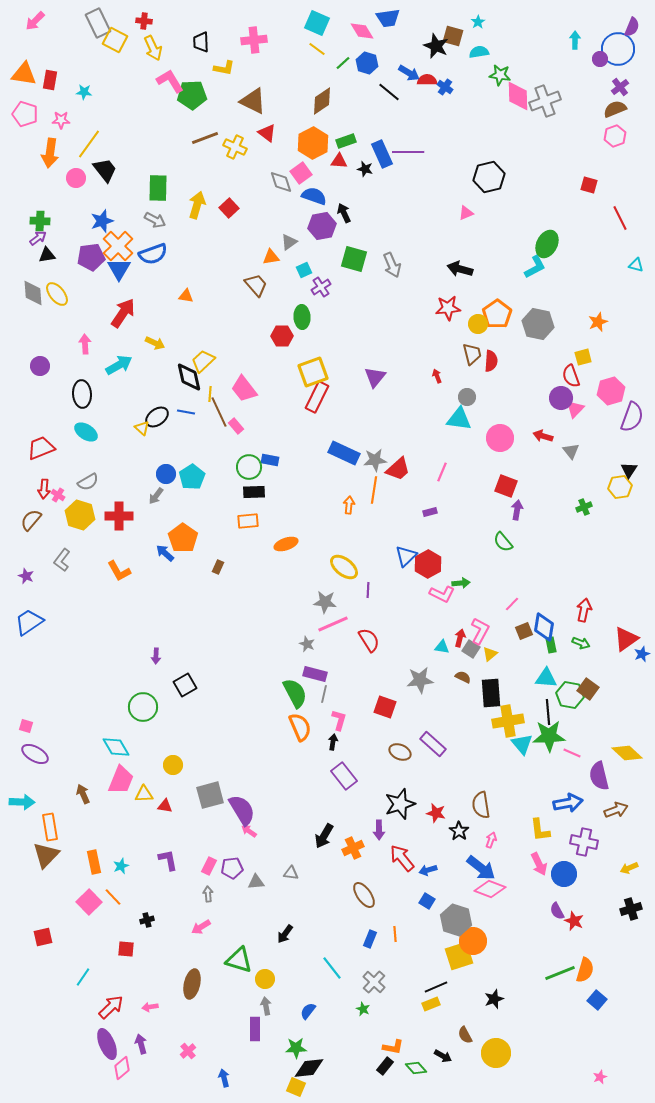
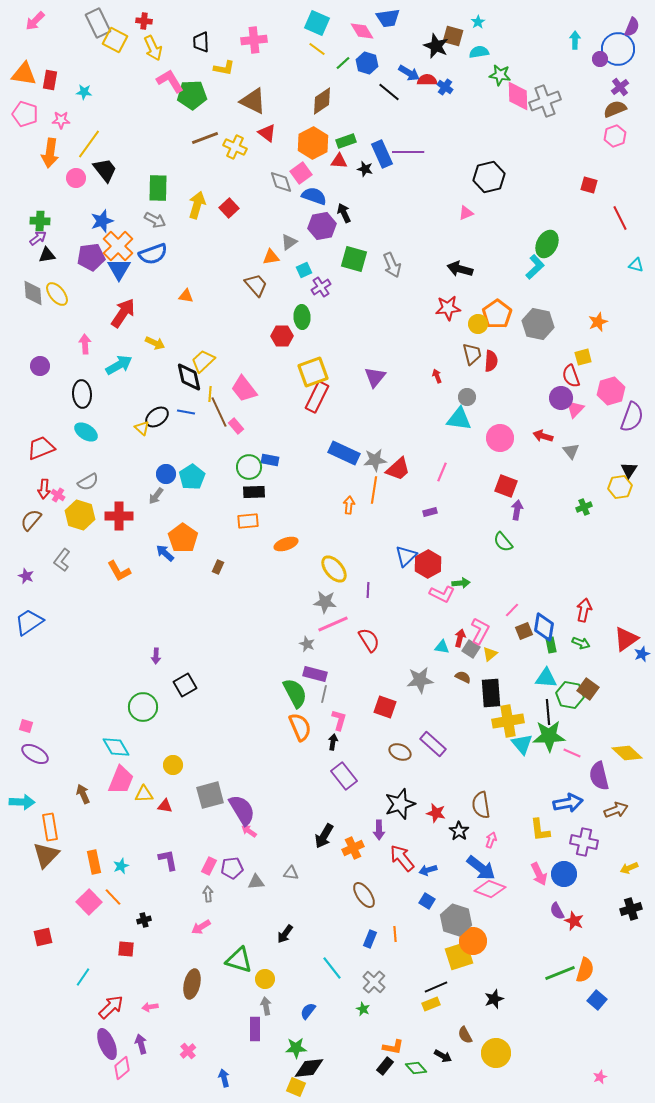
cyan L-shape at (535, 267): rotated 15 degrees counterclockwise
yellow ellipse at (344, 567): moved 10 px left, 2 px down; rotated 12 degrees clockwise
pink line at (512, 604): moved 6 px down
pink arrow at (539, 864): moved 10 px down
black cross at (147, 920): moved 3 px left
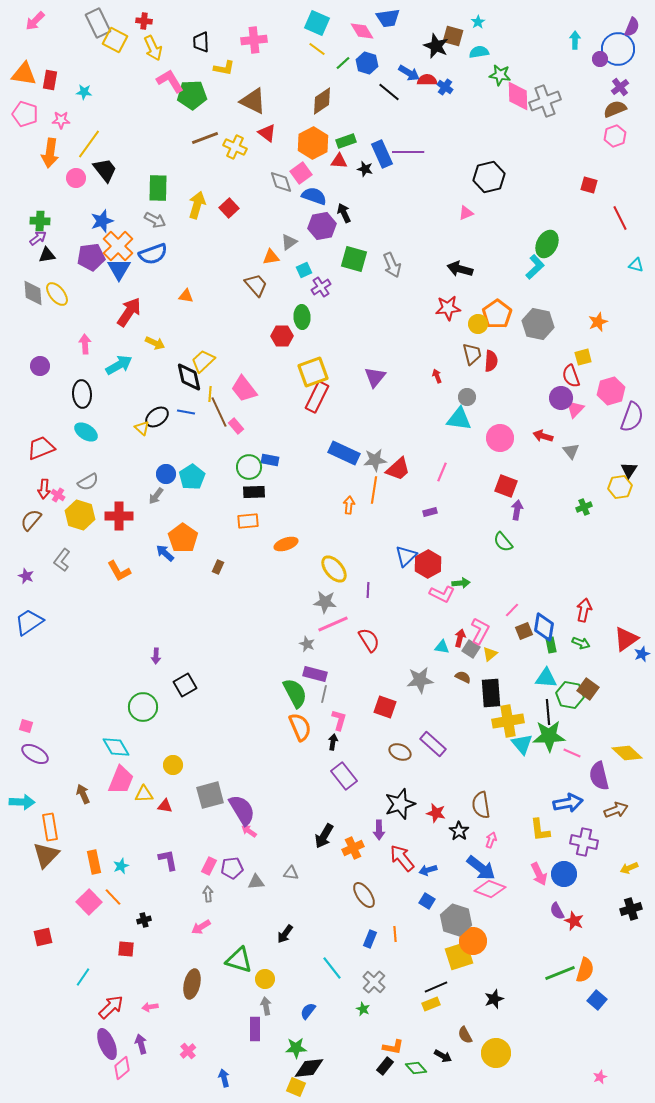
red arrow at (123, 313): moved 6 px right, 1 px up
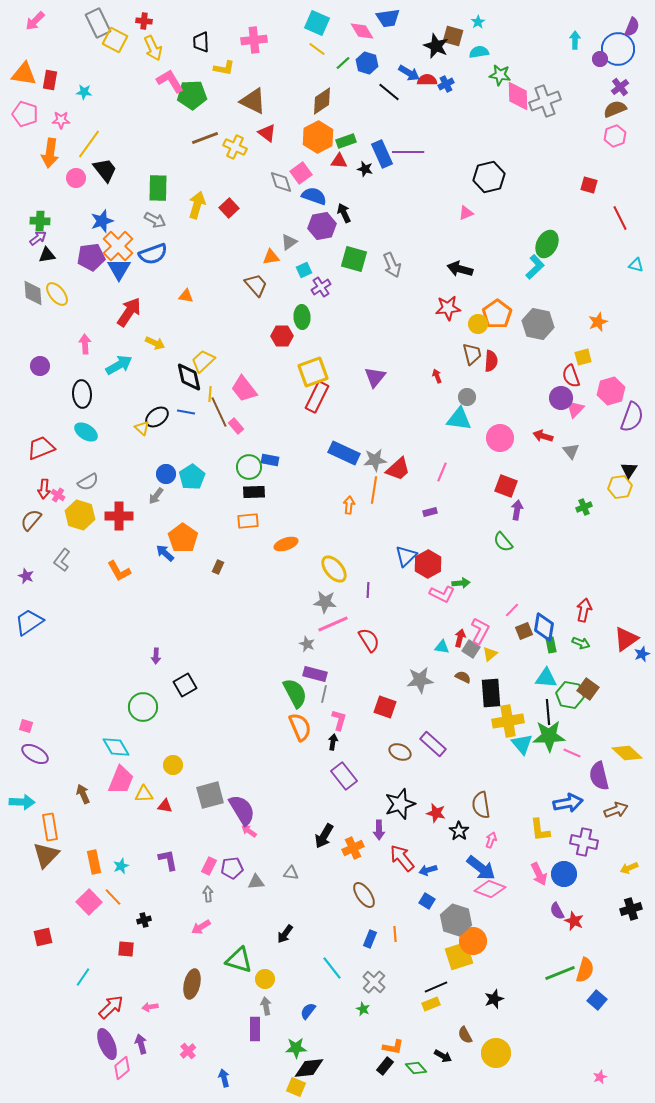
blue cross at (445, 87): moved 1 px right, 3 px up; rotated 28 degrees clockwise
orange hexagon at (313, 143): moved 5 px right, 6 px up
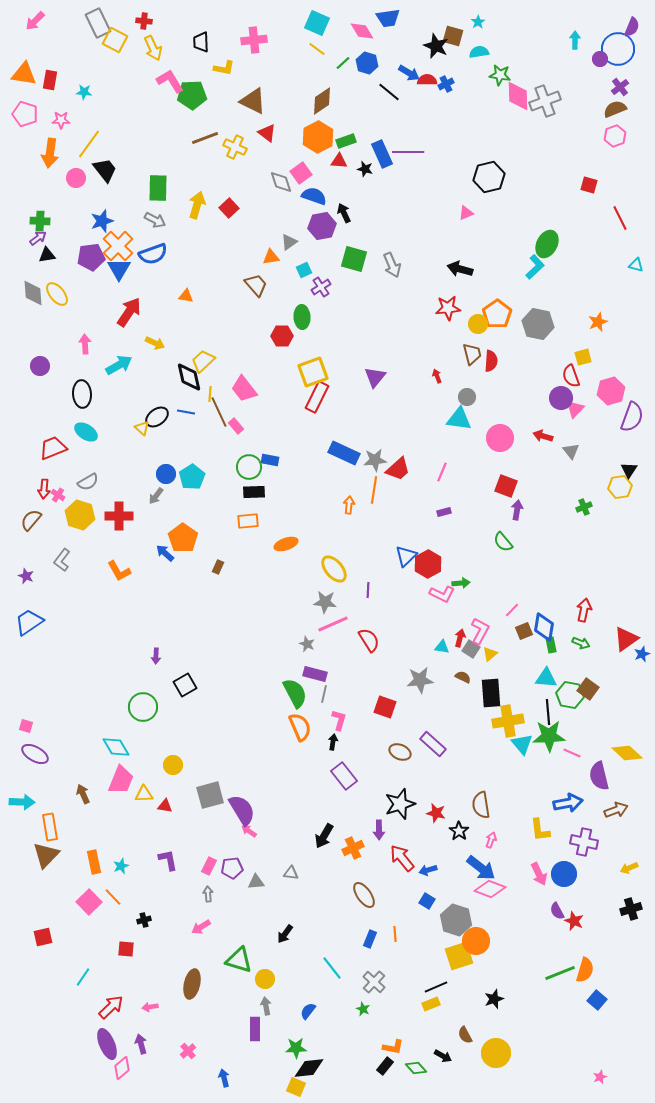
red trapezoid at (41, 448): moved 12 px right
purple rectangle at (430, 512): moved 14 px right
orange circle at (473, 941): moved 3 px right
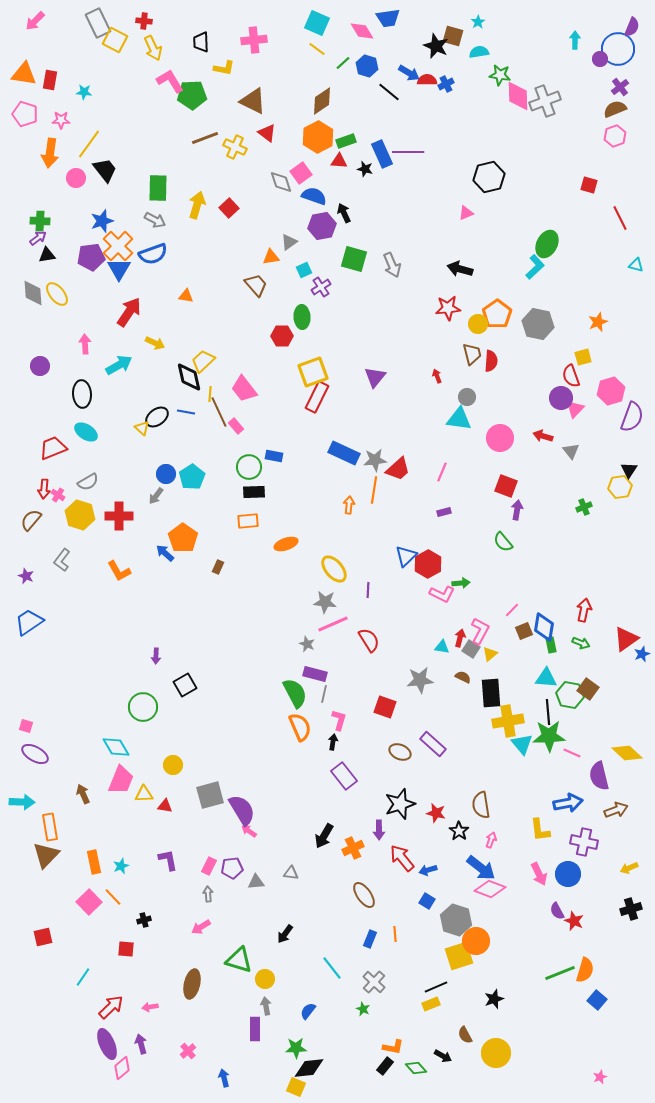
blue hexagon at (367, 63): moved 3 px down
blue rectangle at (270, 460): moved 4 px right, 4 px up
blue circle at (564, 874): moved 4 px right
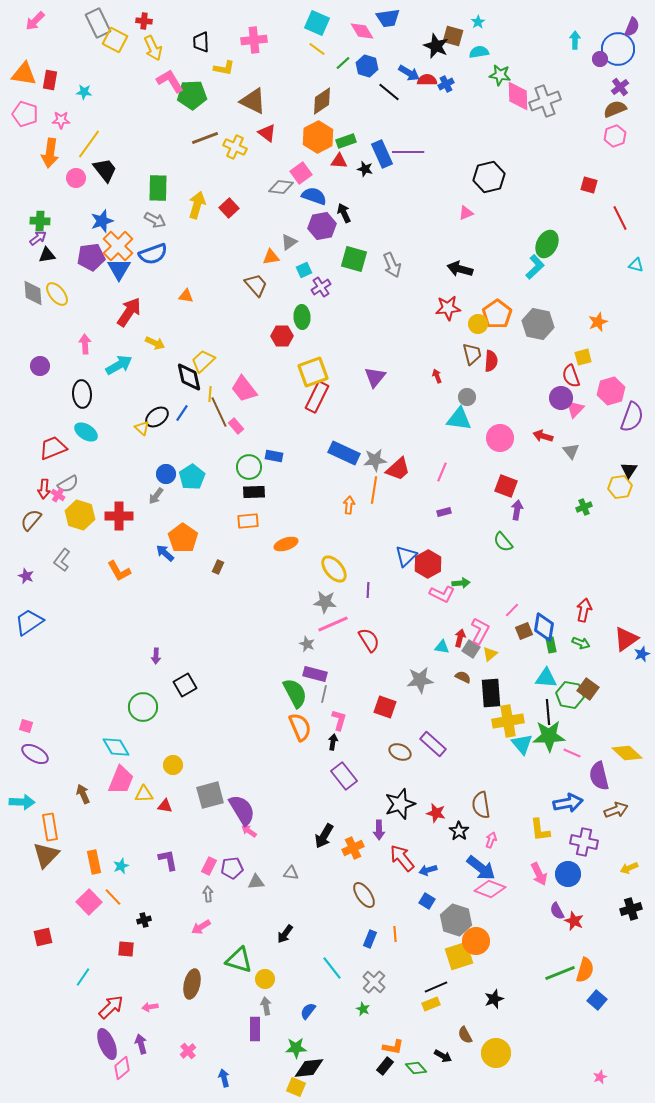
gray diamond at (281, 182): moved 5 px down; rotated 65 degrees counterclockwise
blue line at (186, 412): moved 4 px left, 1 px down; rotated 66 degrees counterclockwise
gray semicircle at (88, 482): moved 20 px left, 2 px down
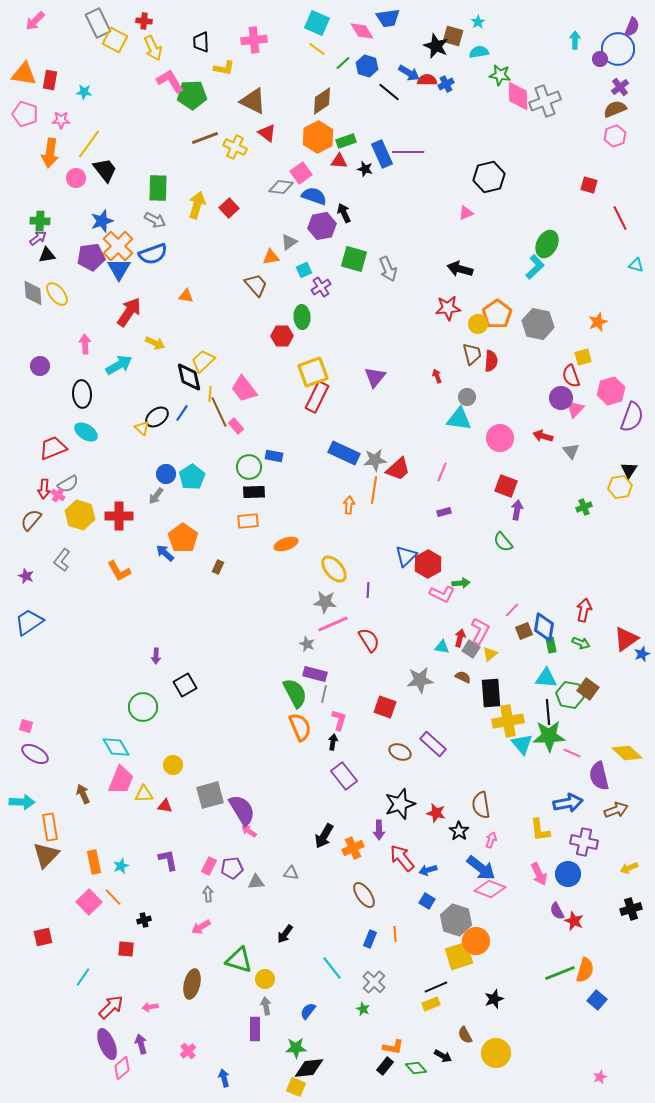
gray arrow at (392, 265): moved 4 px left, 4 px down
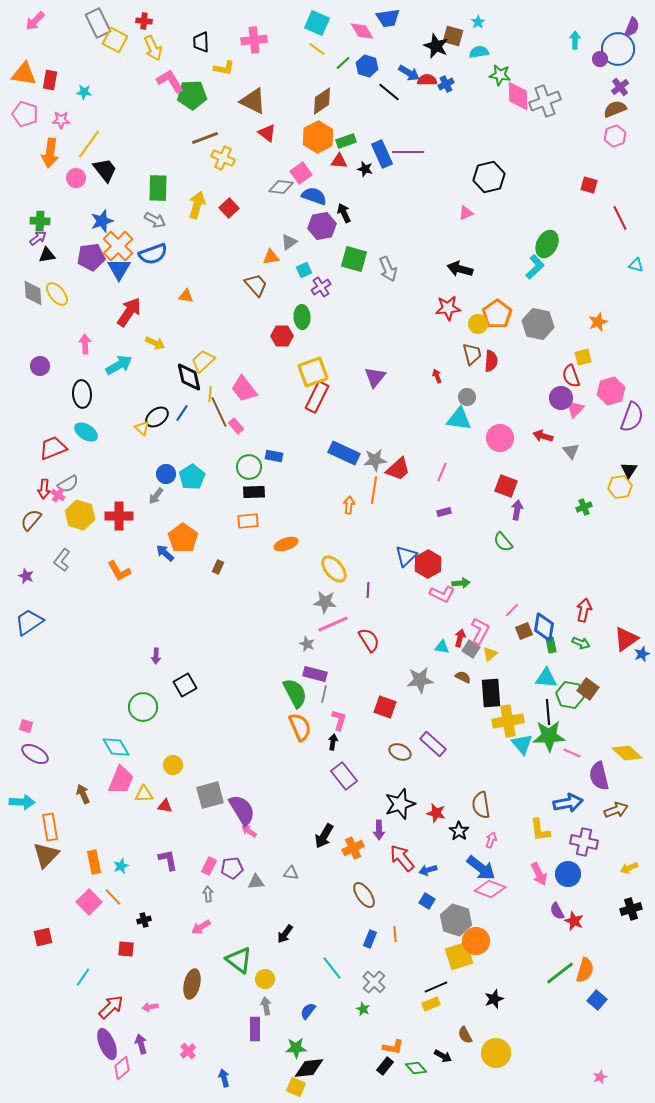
yellow cross at (235, 147): moved 12 px left, 11 px down
green triangle at (239, 960): rotated 20 degrees clockwise
green line at (560, 973): rotated 16 degrees counterclockwise
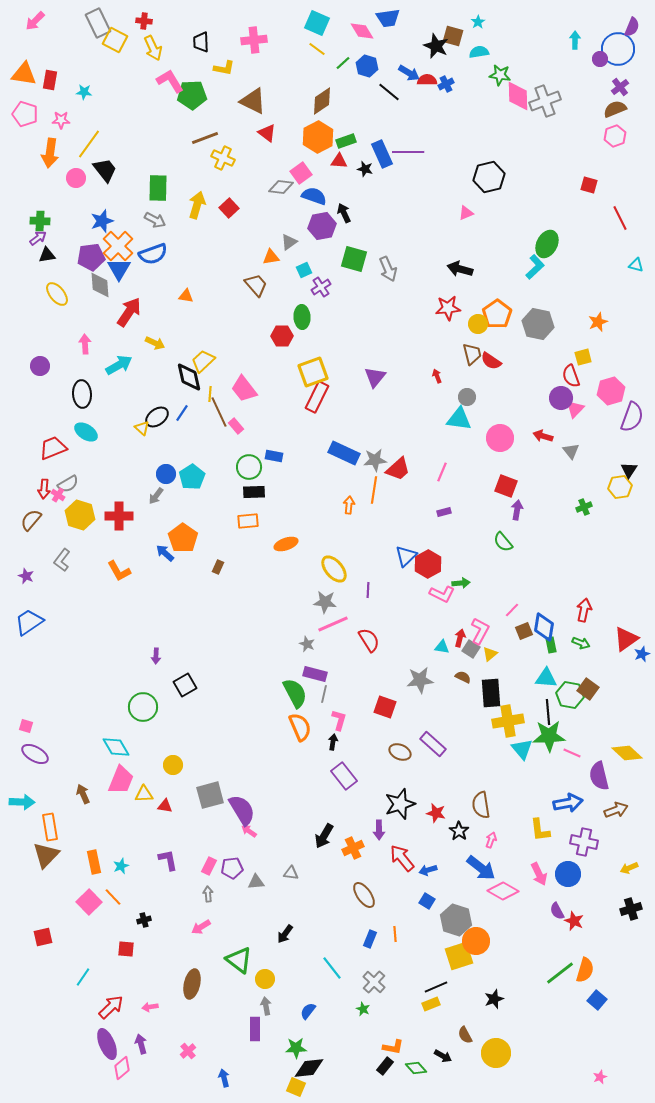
gray diamond at (33, 293): moved 67 px right, 8 px up
red semicircle at (491, 361): rotated 120 degrees clockwise
cyan triangle at (522, 744): moved 5 px down
pink diamond at (490, 889): moved 13 px right, 2 px down; rotated 8 degrees clockwise
